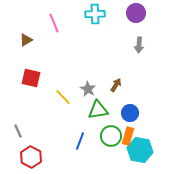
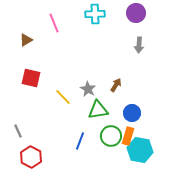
blue circle: moved 2 px right
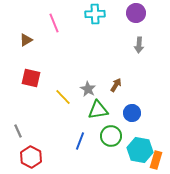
orange rectangle: moved 28 px right, 24 px down
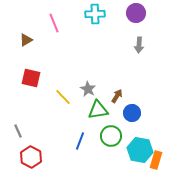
brown arrow: moved 1 px right, 11 px down
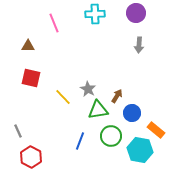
brown triangle: moved 2 px right, 6 px down; rotated 32 degrees clockwise
orange rectangle: moved 30 px up; rotated 66 degrees counterclockwise
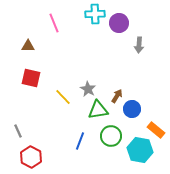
purple circle: moved 17 px left, 10 px down
blue circle: moved 4 px up
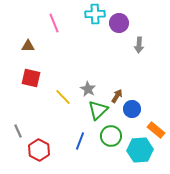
green triangle: rotated 35 degrees counterclockwise
cyan hexagon: rotated 15 degrees counterclockwise
red hexagon: moved 8 px right, 7 px up
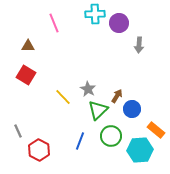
red square: moved 5 px left, 3 px up; rotated 18 degrees clockwise
